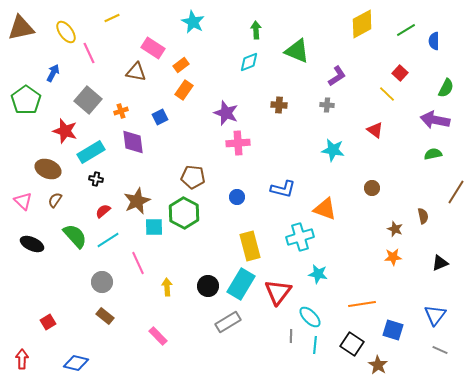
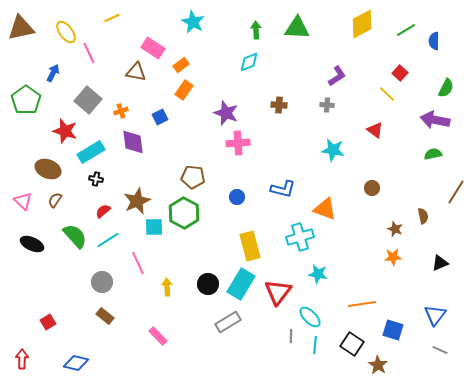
green triangle at (297, 51): moved 23 px up; rotated 20 degrees counterclockwise
black circle at (208, 286): moved 2 px up
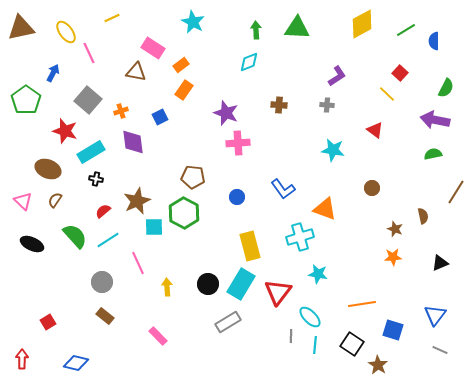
blue L-shape at (283, 189): rotated 40 degrees clockwise
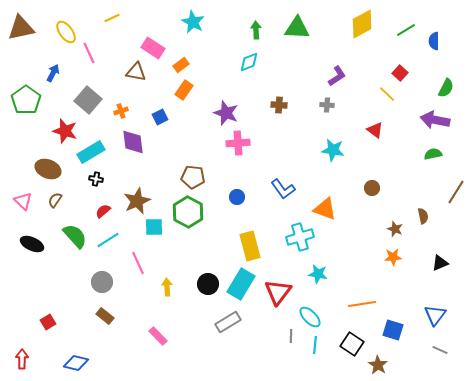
green hexagon at (184, 213): moved 4 px right, 1 px up
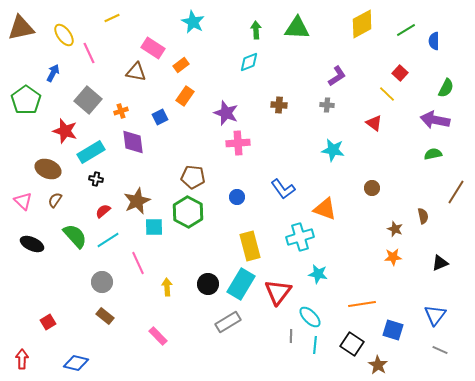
yellow ellipse at (66, 32): moved 2 px left, 3 px down
orange rectangle at (184, 90): moved 1 px right, 6 px down
red triangle at (375, 130): moved 1 px left, 7 px up
